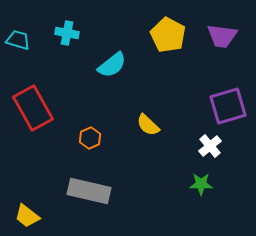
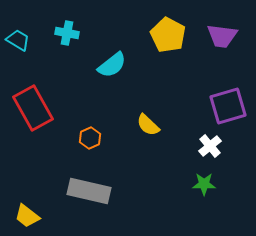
cyan trapezoid: rotated 15 degrees clockwise
green star: moved 3 px right
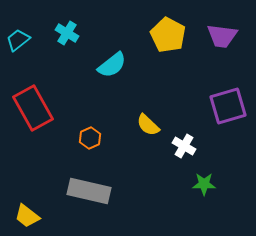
cyan cross: rotated 20 degrees clockwise
cyan trapezoid: rotated 70 degrees counterclockwise
white cross: moved 26 px left; rotated 20 degrees counterclockwise
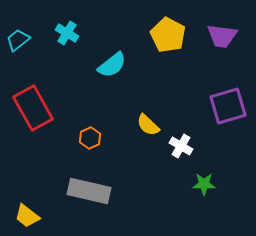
white cross: moved 3 px left
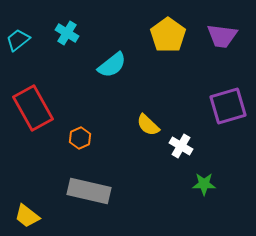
yellow pentagon: rotated 8 degrees clockwise
orange hexagon: moved 10 px left
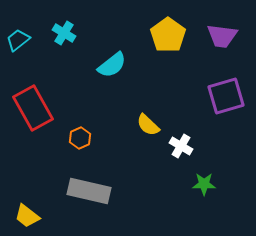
cyan cross: moved 3 px left
purple square: moved 2 px left, 10 px up
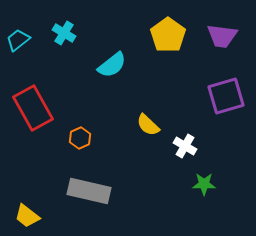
white cross: moved 4 px right
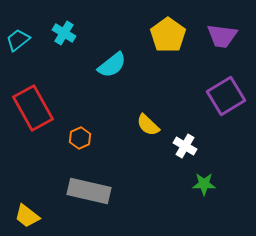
purple square: rotated 15 degrees counterclockwise
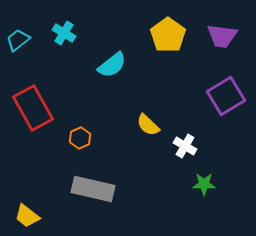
gray rectangle: moved 4 px right, 2 px up
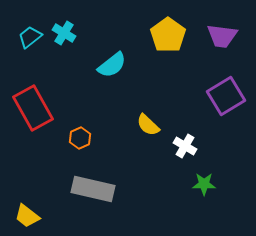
cyan trapezoid: moved 12 px right, 3 px up
